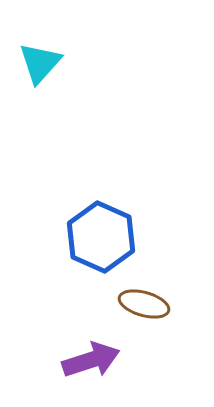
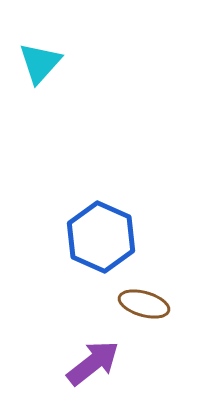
purple arrow: moved 2 px right, 3 px down; rotated 20 degrees counterclockwise
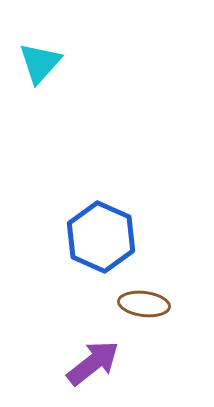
brown ellipse: rotated 9 degrees counterclockwise
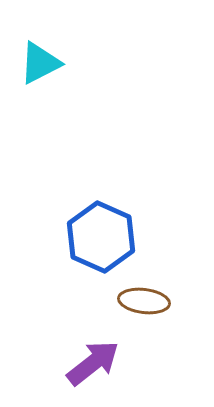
cyan triangle: rotated 21 degrees clockwise
brown ellipse: moved 3 px up
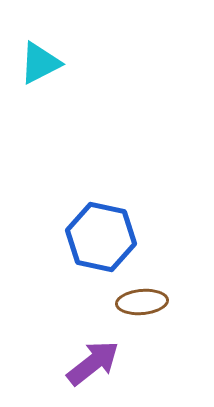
blue hexagon: rotated 12 degrees counterclockwise
brown ellipse: moved 2 px left, 1 px down; rotated 12 degrees counterclockwise
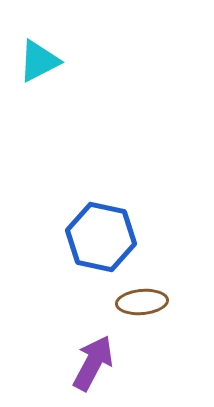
cyan triangle: moved 1 px left, 2 px up
purple arrow: rotated 24 degrees counterclockwise
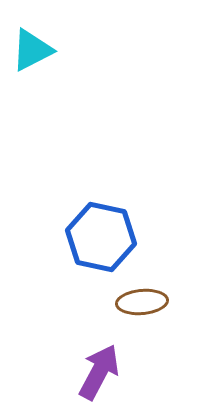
cyan triangle: moved 7 px left, 11 px up
purple arrow: moved 6 px right, 9 px down
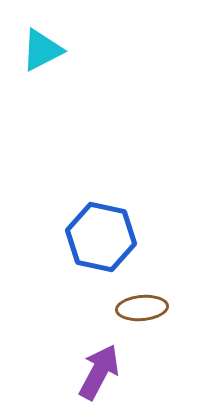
cyan triangle: moved 10 px right
brown ellipse: moved 6 px down
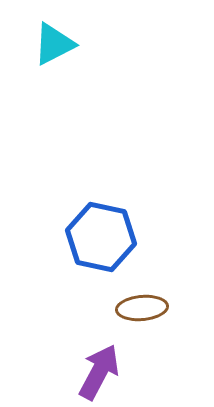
cyan triangle: moved 12 px right, 6 px up
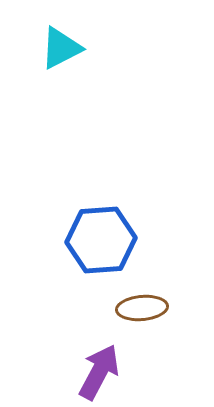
cyan triangle: moved 7 px right, 4 px down
blue hexagon: moved 3 px down; rotated 16 degrees counterclockwise
